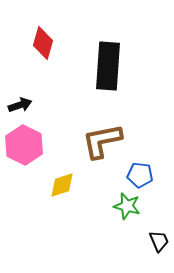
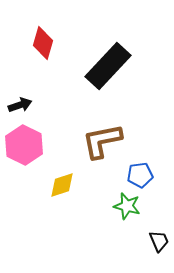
black rectangle: rotated 39 degrees clockwise
blue pentagon: rotated 15 degrees counterclockwise
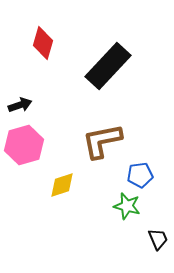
pink hexagon: rotated 18 degrees clockwise
black trapezoid: moved 1 px left, 2 px up
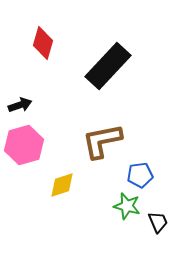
black trapezoid: moved 17 px up
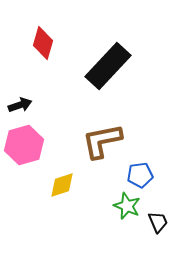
green star: rotated 8 degrees clockwise
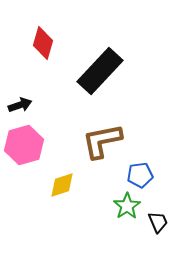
black rectangle: moved 8 px left, 5 px down
green star: rotated 16 degrees clockwise
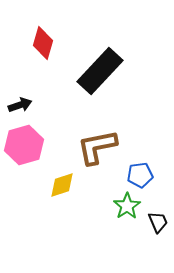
brown L-shape: moved 5 px left, 6 px down
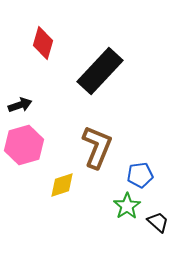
brown L-shape: rotated 123 degrees clockwise
black trapezoid: rotated 25 degrees counterclockwise
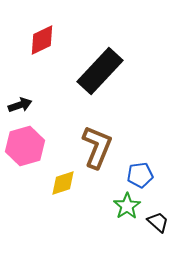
red diamond: moved 1 px left, 3 px up; rotated 48 degrees clockwise
pink hexagon: moved 1 px right, 1 px down
yellow diamond: moved 1 px right, 2 px up
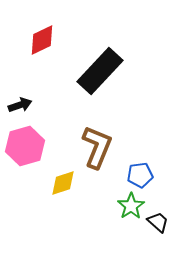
green star: moved 4 px right
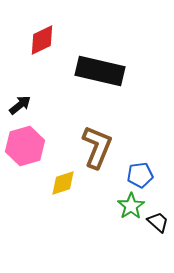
black rectangle: rotated 60 degrees clockwise
black arrow: rotated 20 degrees counterclockwise
